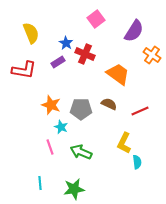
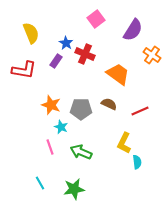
purple semicircle: moved 1 px left, 1 px up
purple rectangle: moved 2 px left, 1 px up; rotated 24 degrees counterclockwise
cyan line: rotated 24 degrees counterclockwise
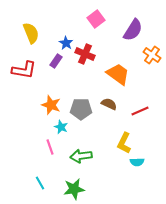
green arrow: moved 4 px down; rotated 30 degrees counterclockwise
cyan semicircle: rotated 96 degrees clockwise
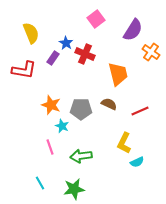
orange cross: moved 1 px left, 3 px up
purple rectangle: moved 3 px left, 3 px up
orange trapezoid: rotated 40 degrees clockwise
cyan star: moved 1 px right, 1 px up
cyan semicircle: rotated 24 degrees counterclockwise
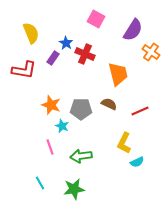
pink square: rotated 24 degrees counterclockwise
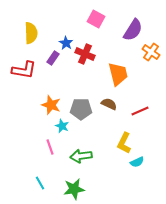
yellow semicircle: rotated 20 degrees clockwise
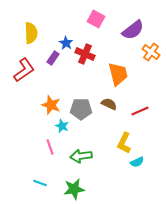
purple semicircle: rotated 20 degrees clockwise
red L-shape: rotated 45 degrees counterclockwise
cyan line: rotated 40 degrees counterclockwise
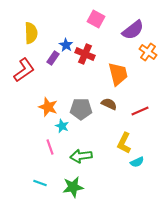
blue star: moved 2 px down
orange cross: moved 3 px left
orange star: moved 3 px left, 2 px down
green star: moved 1 px left, 2 px up
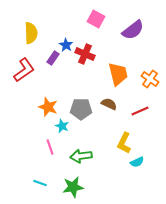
orange cross: moved 2 px right, 27 px down
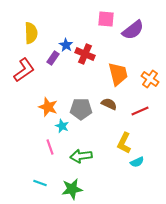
pink square: moved 10 px right; rotated 24 degrees counterclockwise
green star: moved 1 px left, 2 px down
